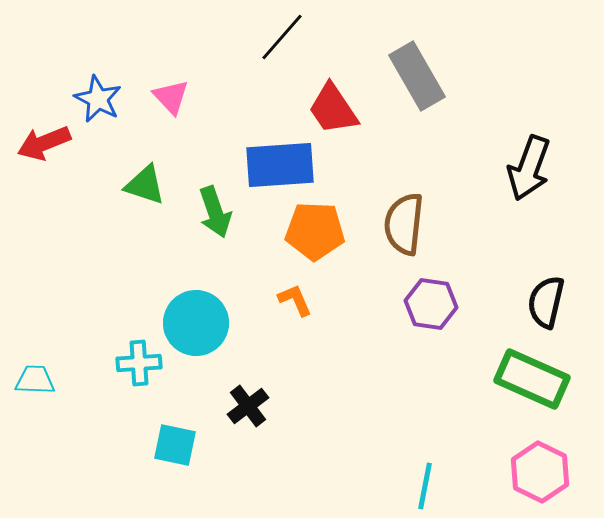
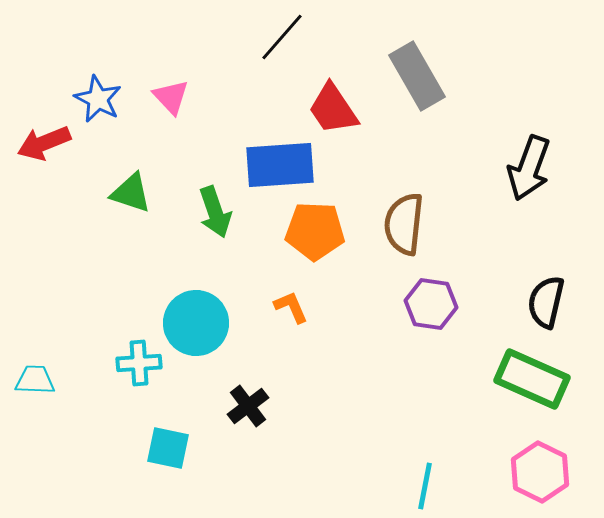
green triangle: moved 14 px left, 8 px down
orange L-shape: moved 4 px left, 7 px down
cyan square: moved 7 px left, 3 px down
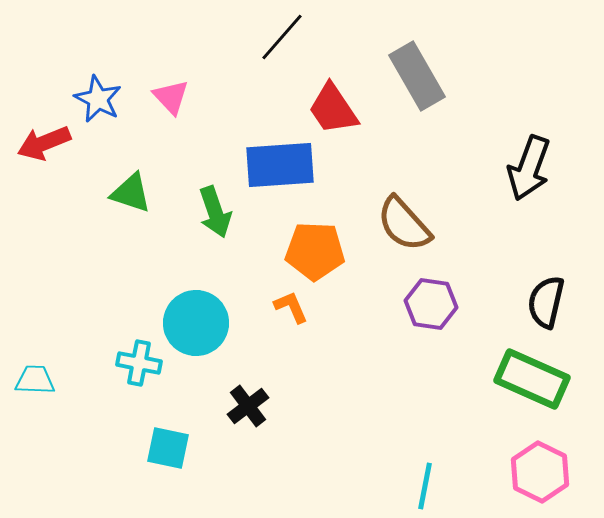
brown semicircle: rotated 48 degrees counterclockwise
orange pentagon: moved 20 px down
cyan cross: rotated 15 degrees clockwise
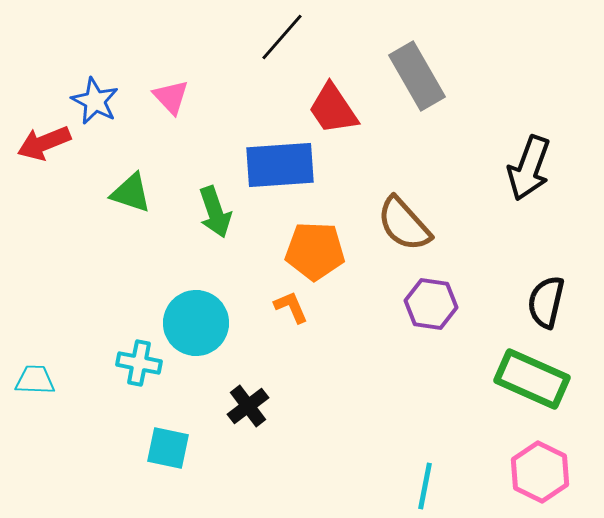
blue star: moved 3 px left, 2 px down
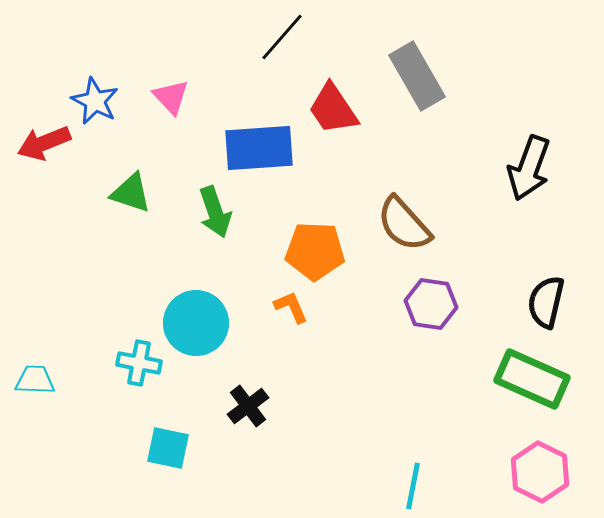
blue rectangle: moved 21 px left, 17 px up
cyan line: moved 12 px left
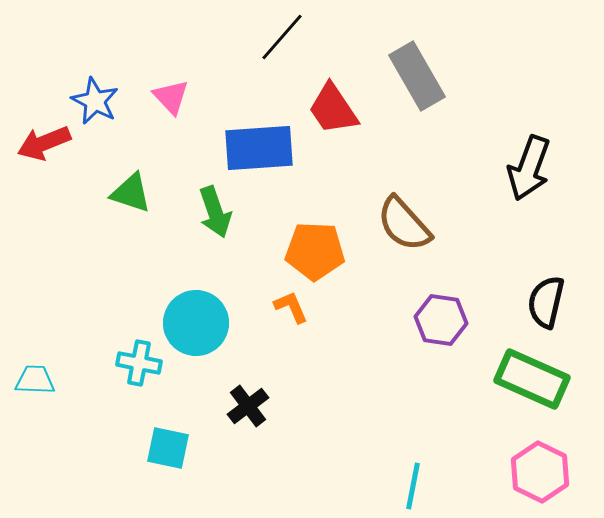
purple hexagon: moved 10 px right, 16 px down
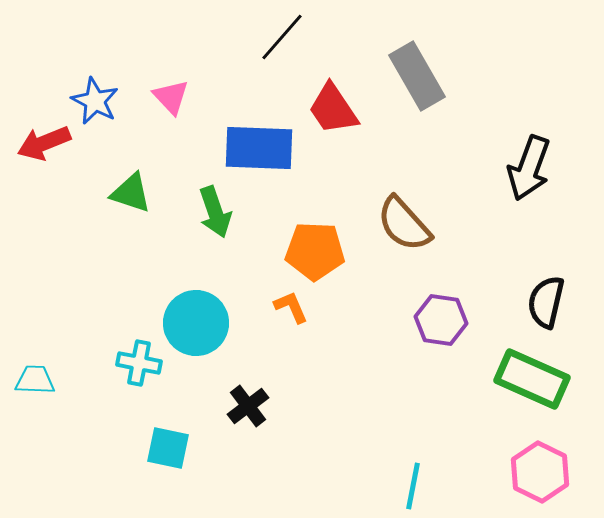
blue rectangle: rotated 6 degrees clockwise
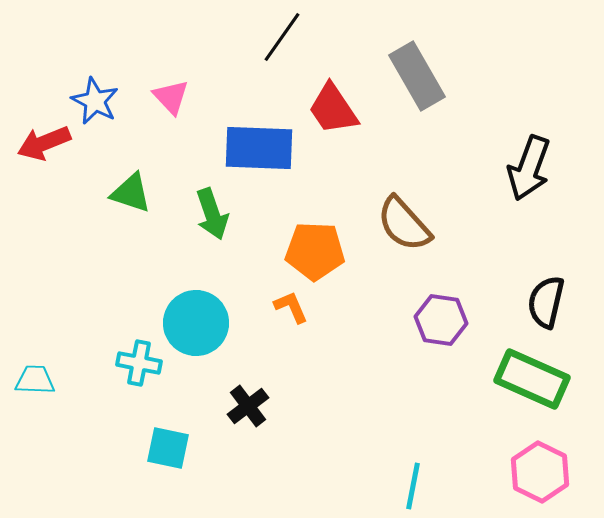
black line: rotated 6 degrees counterclockwise
green arrow: moved 3 px left, 2 px down
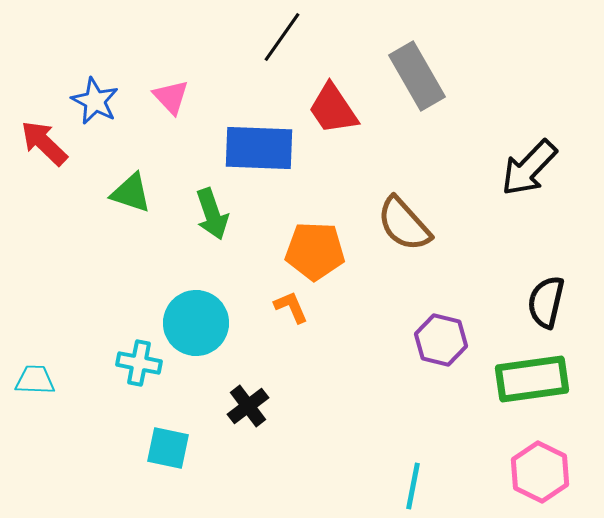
red arrow: rotated 66 degrees clockwise
black arrow: rotated 24 degrees clockwise
purple hexagon: moved 20 px down; rotated 6 degrees clockwise
green rectangle: rotated 32 degrees counterclockwise
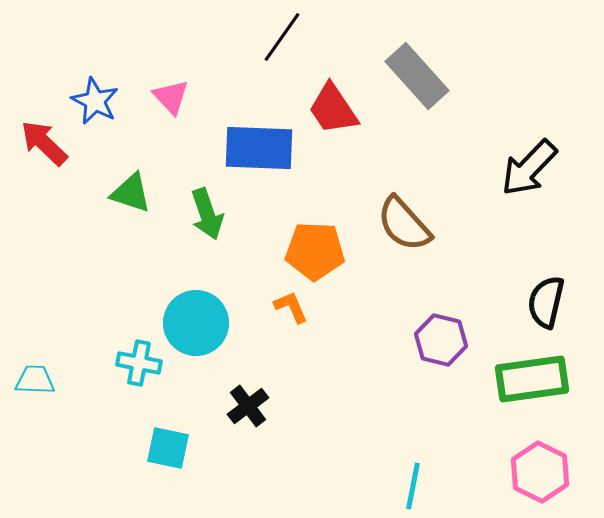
gray rectangle: rotated 12 degrees counterclockwise
green arrow: moved 5 px left
